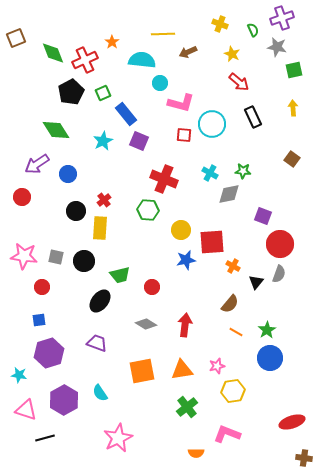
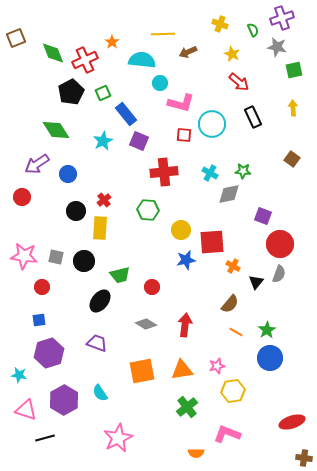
red cross at (164, 179): moved 7 px up; rotated 28 degrees counterclockwise
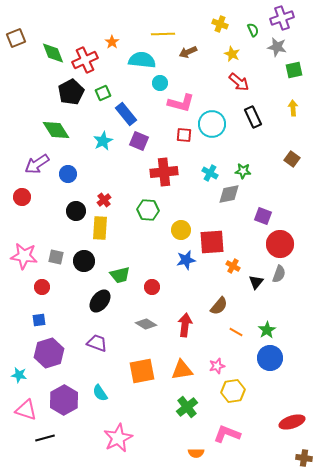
brown semicircle at (230, 304): moved 11 px left, 2 px down
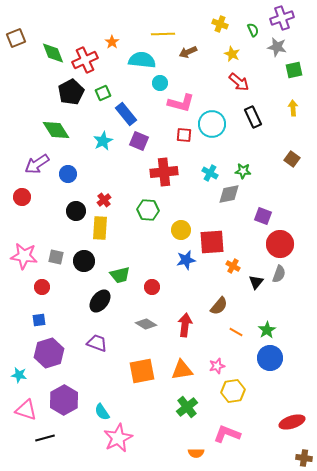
cyan semicircle at (100, 393): moved 2 px right, 19 px down
